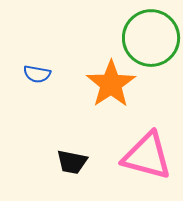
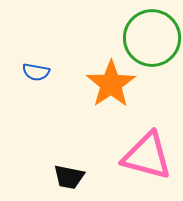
green circle: moved 1 px right
blue semicircle: moved 1 px left, 2 px up
black trapezoid: moved 3 px left, 15 px down
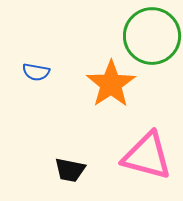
green circle: moved 2 px up
black trapezoid: moved 1 px right, 7 px up
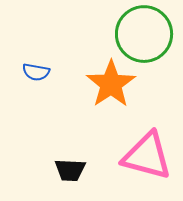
green circle: moved 8 px left, 2 px up
black trapezoid: rotated 8 degrees counterclockwise
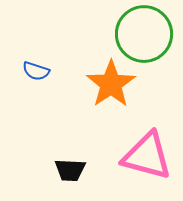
blue semicircle: moved 1 px up; rotated 8 degrees clockwise
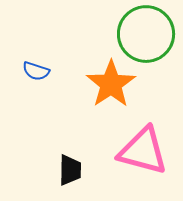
green circle: moved 2 px right
pink triangle: moved 4 px left, 5 px up
black trapezoid: rotated 92 degrees counterclockwise
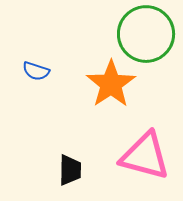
pink triangle: moved 2 px right, 5 px down
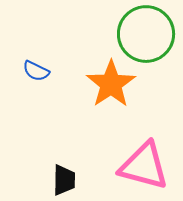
blue semicircle: rotated 8 degrees clockwise
pink triangle: moved 1 px left, 10 px down
black trapezoid: moved 6 px left, 10 px down
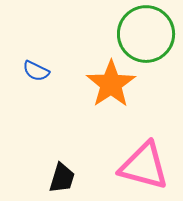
black trapezoid: moved 2 px left, 2 px up; rotated 16 degrees clockwise
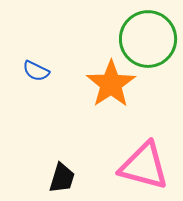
green circle: moved 2 px right, 5 px down
